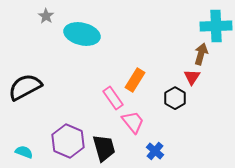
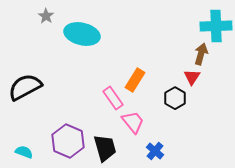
black trapezoid: moved 1 px right
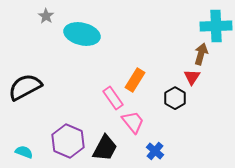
black trapezoid: rotated 44 degrees clockwise
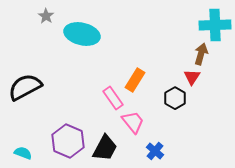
cyan cross: moved 1 px left, 1 px up
cyan semicircle: moved 1 px left, 1 px down
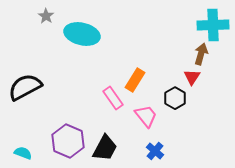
cyan cross: moved 2 px left
pink trapezoid: moved 13 px right, 6 px up
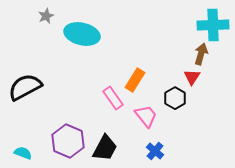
gray star: rotated 14 degrees clockwise
